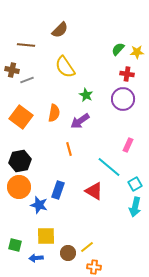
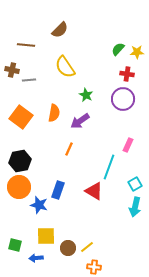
gray line: moved 2 px right; rotated 16 degrees clockwise
orange line: rotated 40 degrees clockwise
cyan line: rotated 70 degrees clockwise
brown circle: moved 5 px up
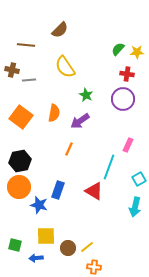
cyan square: moved 4 px right, 5 px up
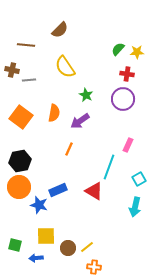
blue rectangle: rotated 48 degrees clockwise
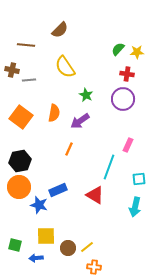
cyan square: rotated 24 degrees clockwise
red triangle: moved 1 px right, 4 px down
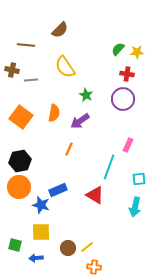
gray line: moved 2 px right
blue star: moved 2 px right
yellow square: moved 5 px left, 4 px up
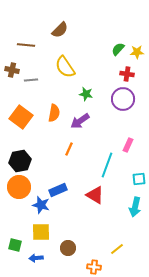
green star: moved 1 px up; rotated 16 degrees counterclockwise
cyan line: moved 2 px left, 2 px up
yellow line: moved 30 px right, 2 px down
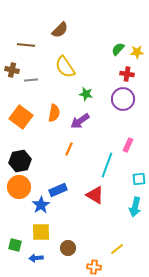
blue star: rotated 24 degrees clockwise
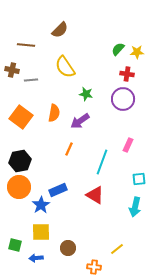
cyan line: moved 5 px left, 3 px up
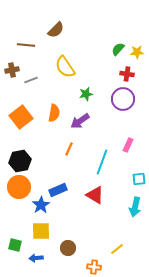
brown semicircle: moved 4 px left
brown cross: rotated 24 degrees counterclockwise
gray line: rotated 16 degrees counterclockwise
green star: rotated 24 degrees counterclockwise
orange square: rotated 15 degrees clockwise
yellow square: moved 1 px up
